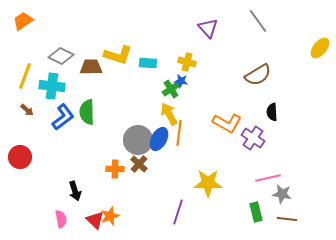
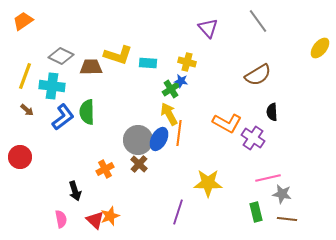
orange cross: moved 10 px left; rotated 30 degrees counterclockwise
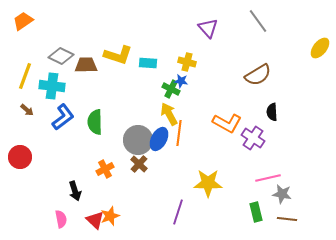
brown trapezoid: moved 5 px left, 2 px up
green cross: rotated 30 degrees counterclockwise
green semicircle: moved 8 px right, 10 px down
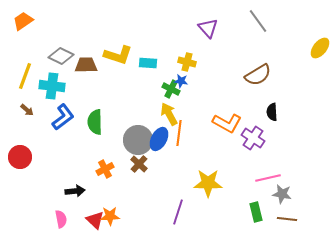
black arrow: rotated 78 degrees counterclockwise
orange star: rotated 18 degrees clockwise
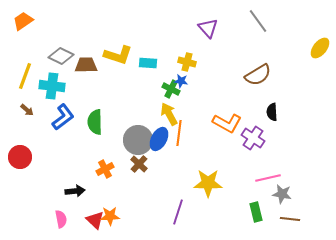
brown line: moved 3 px right
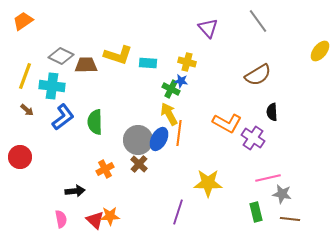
yellow ellipse: moved 3 px down
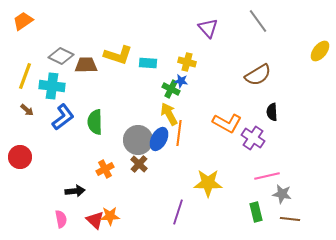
pink line: moved 1 px left, 2 px up
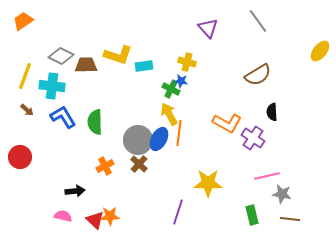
cyan rectangle: moved 4 px left, 3 px down; rotated 12 degrees counterclockwise
blue L-shape: rotated 84 degrees counterclockwise
orange cross: moved 3 px up
green rectangle: moved 4 px left, 3 px down
pink semicircle: moved 2 px right, 3 px up; rotated 66 degrees counterclockwise
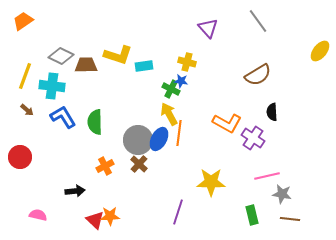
yellow star: moved 3 px right, 1 px up
pink semicircle: moved 25 px left, 1 px up
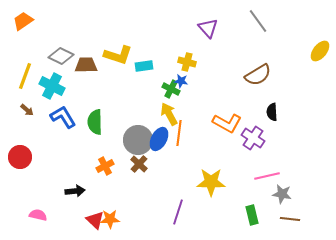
cyan cross: rotated 20 degrees clockwise
orange star: moved 3 px down
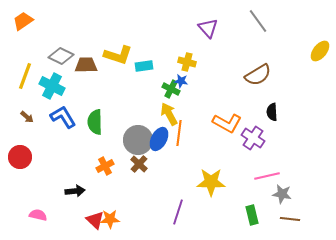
brown arrow: moved 7 px down
